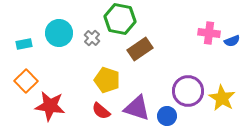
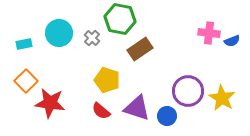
red star: moved 3 px up
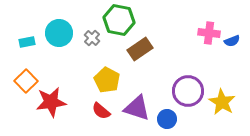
green hexagon: moved 1 px left, 1 px down
cyan rectangle: moved 3 px right, 2 px up
yellow pentagon: rotated 10 degrees clockwise
yellow star: moved 4 px down
red star: moved 1 px right, 1 px up; rotated 16 degrees counterclockwise
blue circle: moved 3 px down
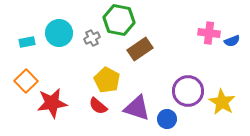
gray cross: rotated 21 degrees clockwise
red star: moved 1 px right, 1 px down
red semicircle: moved 3 px left, 5 px up
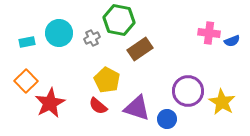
red star: moved 2 px left; rotated 20 degrees counterclockwise
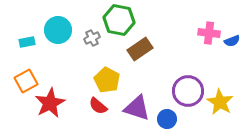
cyan circle: moved 1 px left, 3 px up
orange square: rotated 15 degrees clockwise
yellow star: moved 2 px left
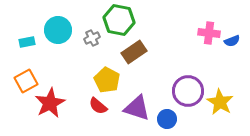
brown rectangle: moved 6 px left, 3 px down
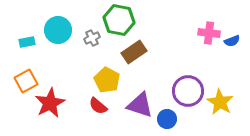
purple triangle: moved 3 px right, 3 px up
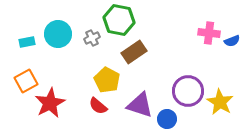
cyan circle: moved 4 px down
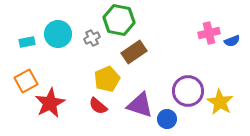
pink cross: rotated 20 degrees counterclockwise
yellow pentagon: moved 1 px up; rotated 20 degrees clockwise
